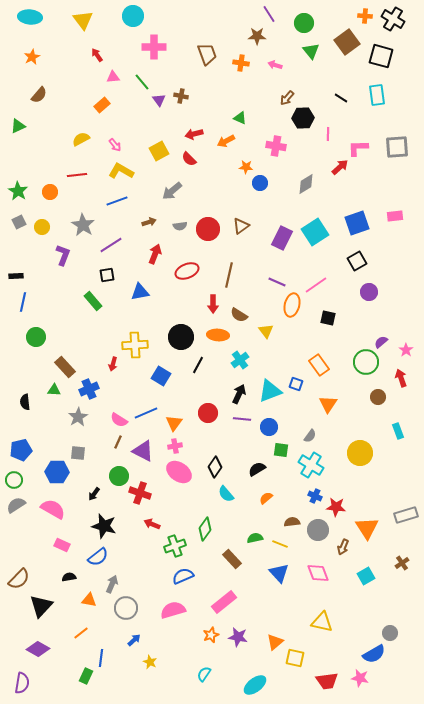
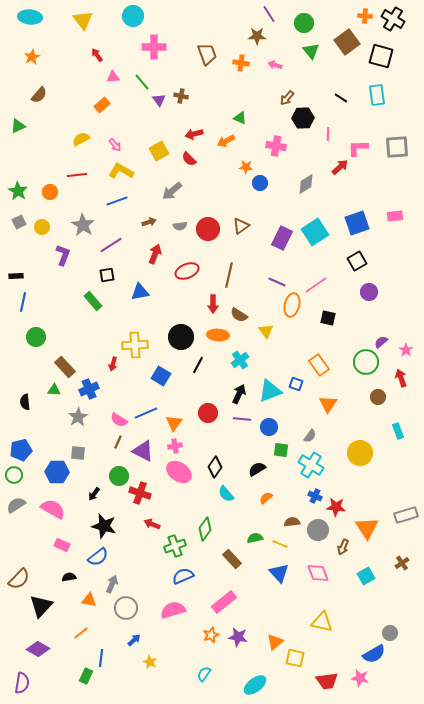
green circle at (14, 480): moved 5 px up
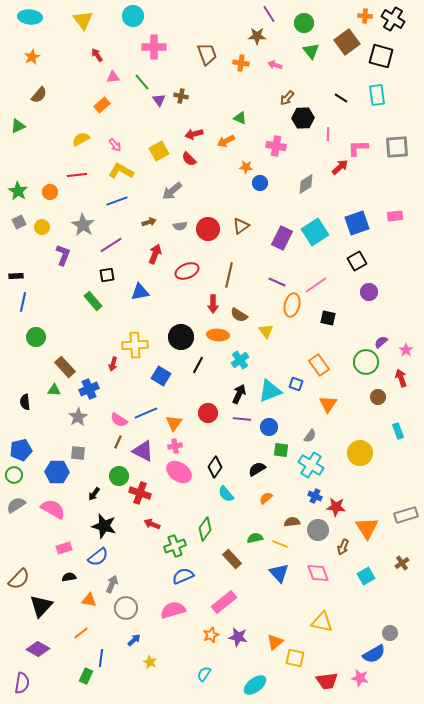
pink rectangle at (62, 545): moved 2 px right, 3 px down; rotated 42 degrees counterclockwise
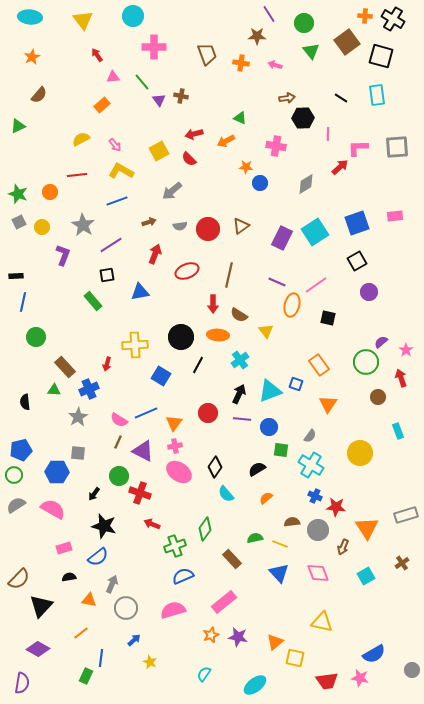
brown arrow at (287, 98): rotated 140 degrees counterclockwise
green star at (18, 191): moved 3 px down; rotated 12 degrees counterclockwise
red arrow at (113, 364): moved 6 px left
gray circle at (390, 633): moved 22 px right, 37 px down
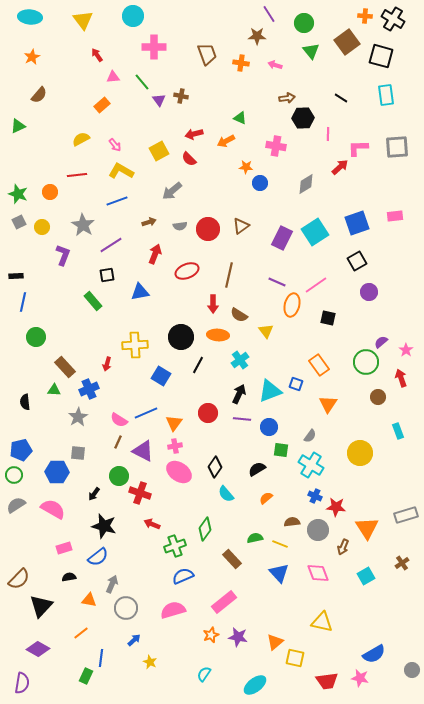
cyan rectangle at (377, 95): moved 9 px right
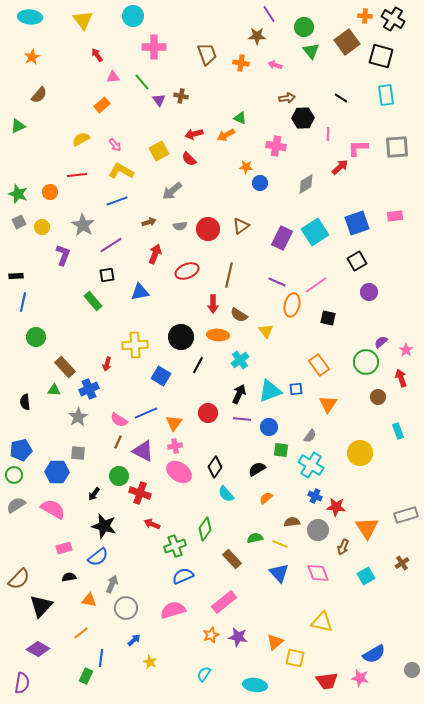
green circle at (304, 23): moved 4 px down
orange arrow at (226, 141): moved 6 px up
blue square at (296, 384): moved 5 px down; rotated 24 degrees counterclockwise
cyan ellipse at (255, 685): rotated 45 degrees clockwise
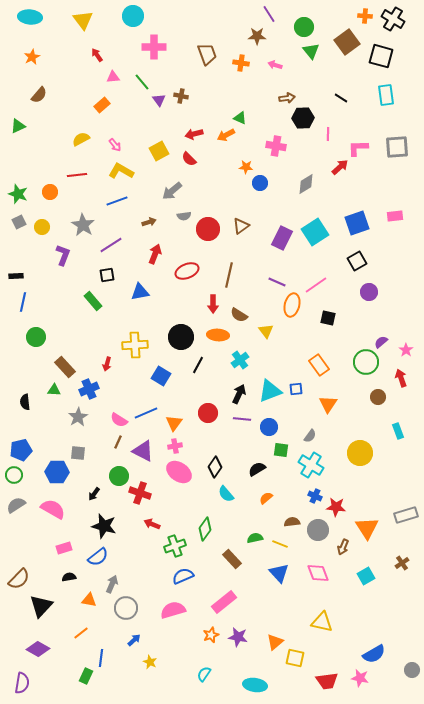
gray semicircle at (180, 226): moved 4 px right, 10 px up
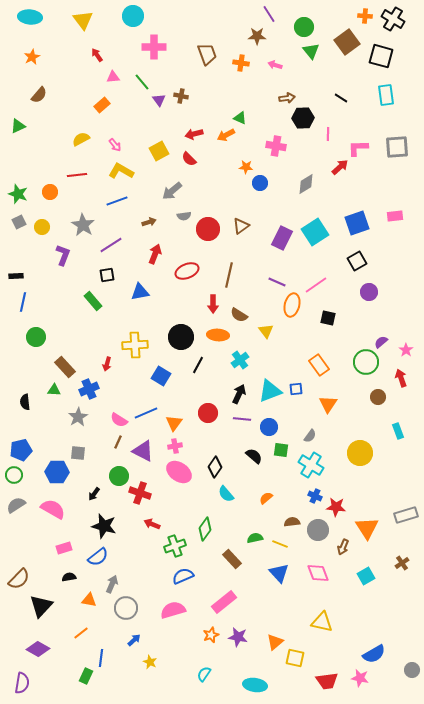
black semicircle at (257, 469): moved 3 px left, 13 px up; rotated 72 degrees clockwise
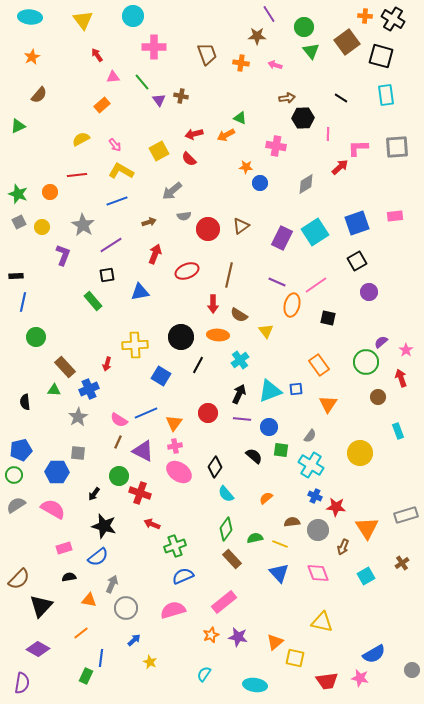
green diamond at (205, 529): moved 21 px right
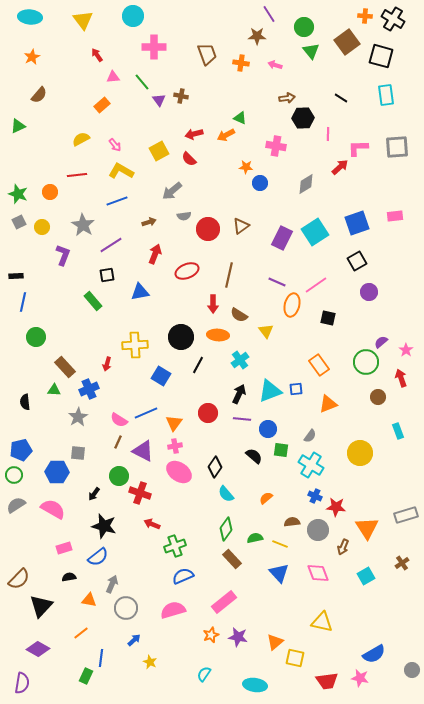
orange triangle at (328, 404): rotated 36 degrees clockwise
blue circle at (269, 427): moved 1 px left, 2 px down
